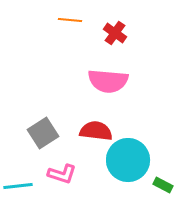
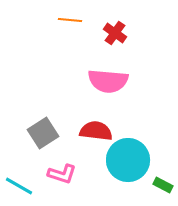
cyan line: moved 1 px right; rotated 36 degrees clockwise
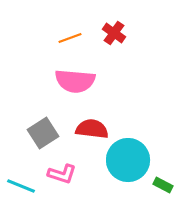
orange line: moved 18 px down; rotated 25 degrees counterclockwise
red cross: moved 1 px left
pink semicircle: moved 33 px left
red semicircle: moved 4 px left, 2 px up
cyan line: moved 2 px right; rotated 8 degrees counterclockwise
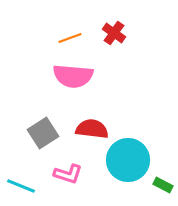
pink semicircle: moved 2 px left, 5 px up
pink L-shape: moved 6 px right
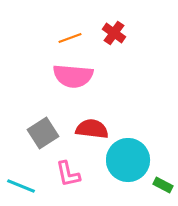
pink L-shape: rotated 60 degrees clockwise
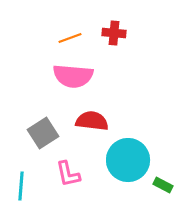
red cross: rotated 30 degrees counterclockwise
red semicircle: moved 8 px up
cyan line: rotated 72 degrees clockwise
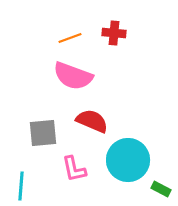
pink semicircle: rotated 15 degrees clockwise
red semicircle: rotated 16 degrees clockwise
gray square: rotated 28 degrees clockwise
pink L-shape: moved 6 px right, 5 px up
green rectangle: moved 2 px left, 4 px down
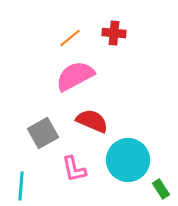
orange line: rotated 20 degrees counterclockwise
pink semicircle: moved 2 px right; rotated 132 degrees clockwise
gray square: rotated 24 degrees counterclockwise
green rectangle: rotated 30 degrees clockwise
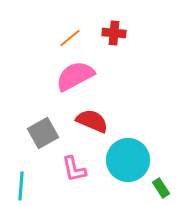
green rectangle: moved 1 px up
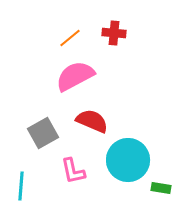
pink L-shape: moved 1 px left, 2 px down
green rectangle: rotated 48 degrees counterclockwise
